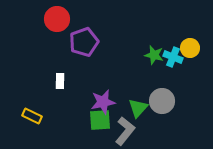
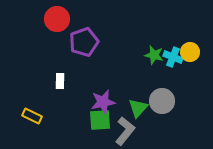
yellow circle: moved 4 px down
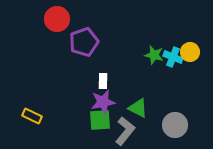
white rectangle: moved 43 px right
gray circle: moved 13 px right, 24 px down
green triangle: rotated 45 degrees counterclockwise
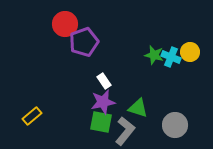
red circle: moved 8 px right, 5 px down
cyan cross: moved 2 px left
white rectangle: moved 1 px right; rotated 35 degrees counterclockwise
green triangle: rotated 10 degrees counterclockwise
yellow rectangle: rotated 66 degrees counterclockwise
green square: moved 1 px right, 2 px down; rotated 15 degrees clockwise
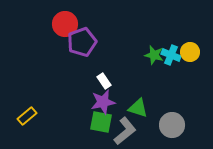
purple pentagon: moved 2 px left
cyan cross: moved 2 px up
yellow rectangle: moved 5 px left
gray circle: moved 3 px left
gray L-shape: rotated 12 degrees clockwise
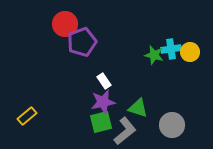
cyan cross: moved 6 px up; rotated 30 degrees counterclockwise
green square: rotated 25 degrees counterclockwise
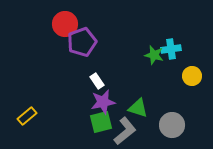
yellow circle: moved 2 px right, 24 px down
white rectangle: moved 7 px left
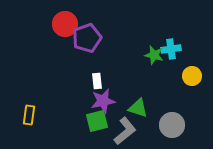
purple pentagon: moved 5 px right, 4 px up
white rectangle: rotated 28 degrees clockwise
purple star: moved 1 px up
yellow rectangle: moved 2 px right, 1 px up; rotated 42 degrees counterclockwise
green square: moved 4 px left, 1 px up
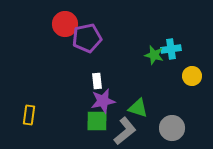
purple pentagon: rotated 8 degrees clockwise
green square: rotated 15 degrees clockwise
gray circle: moved 3 px down
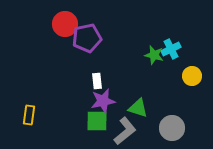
cyan cross: rotated 18 degrees counterclockwise
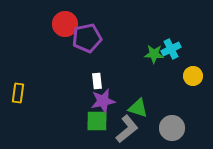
green star: moved 1 px up; rotated 12 degrees counterclockwise
yellow circle: moved 1 px right
yellow rectangle: moved 11 px left, 22 px up
gray L-shape: moved 2 px right, 2 px up
